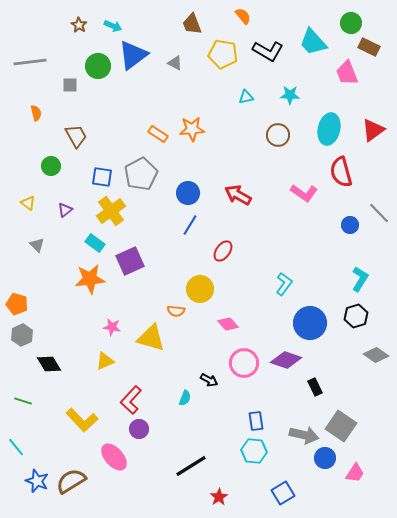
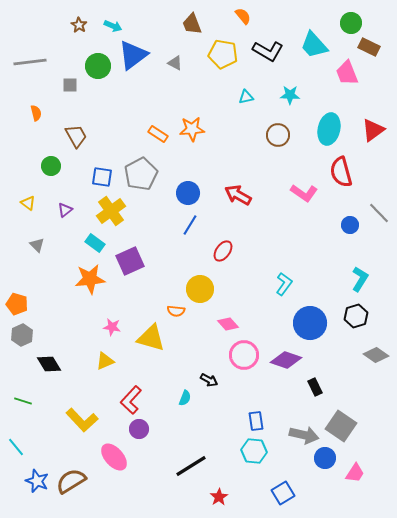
cyan trapezoid at (313, 42): moved 1 px right, 3 px down
pink circle at (244, 363): moved 8 px up
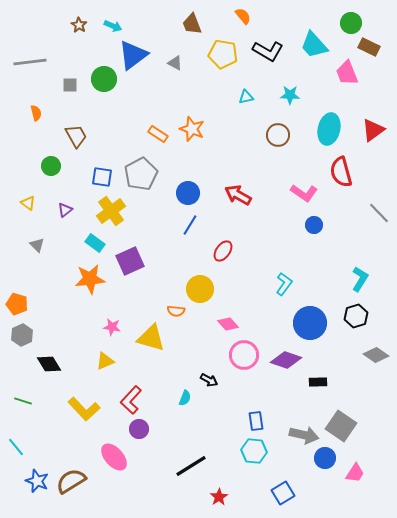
green circle at (98, 66): moved 6 px right, 13 px down
orange star at (192, 129): rotated 25 degrees clockwise
blue circle at (350, 225): moved 36 px left
black rectangle at (315, 387): moved 3 px right, 5 px up; rotated 66 degrees counterclockwise
yellow L-shape at (82, 420): moved 2 px right, 11 px up
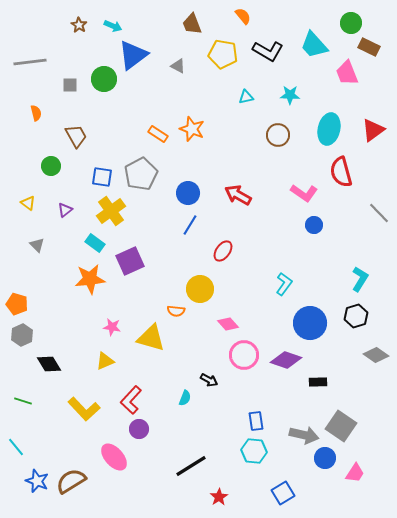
gray triangle at (175, 63): moved 3 px right, 3 px down
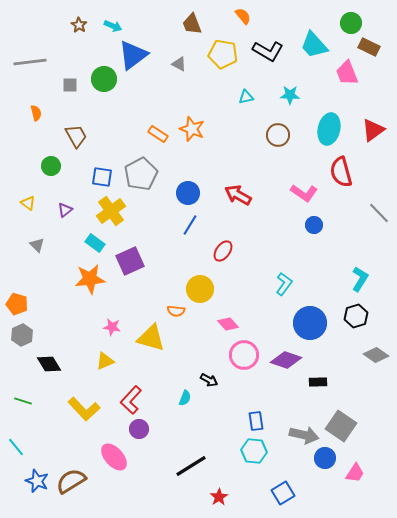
gray triangle at (178, 66): moved 1 px right, 2 px up
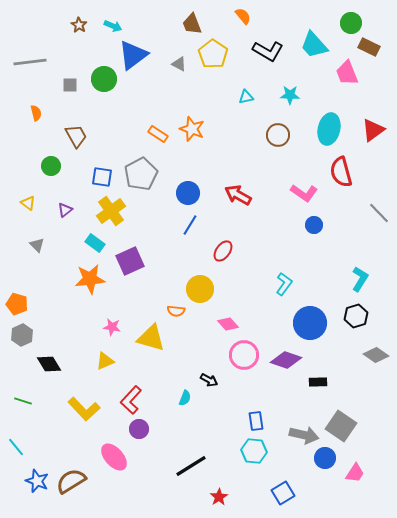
yellow pentagon at (223, 54): moved 10 px left; rotated 24 degrees clockwise
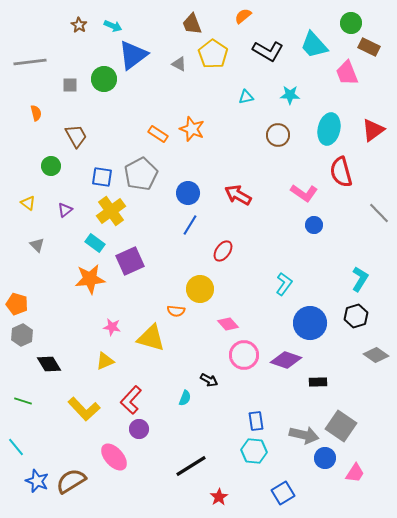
orange semicircle at (243, 16): rotated 90 degrees counterclockwise
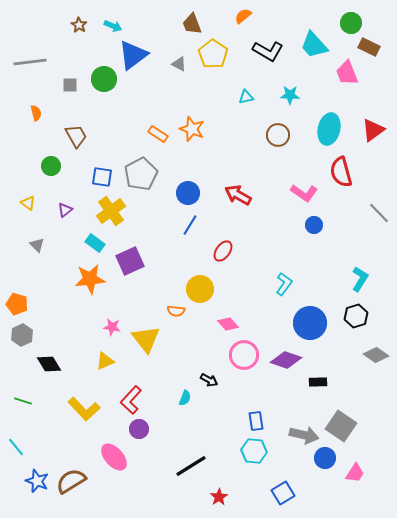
yellow triangle at (151, 338): moved 5 px left, 1 px down; rotated 36 degrees clockwise
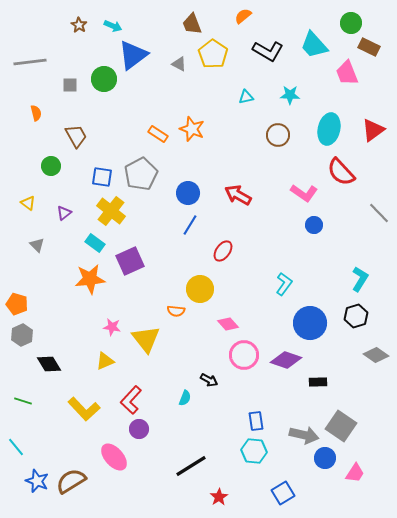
red semicircle at (341, 172): rotated 28 degrees counterclockwise
purple triangle at (65, 210): moved 1 px left, 3 px down
yellow cross at (111, 211): rotated 16 degrees counterclockwise
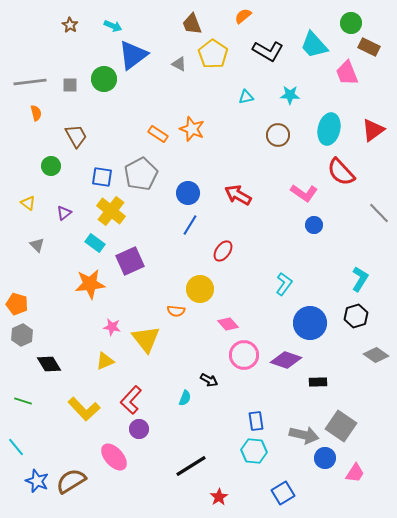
brown star at (79, 25): moved 9 px left
gray line at (30, 62): moved 20 px down
orange star at (90, 279): moved 5 px down
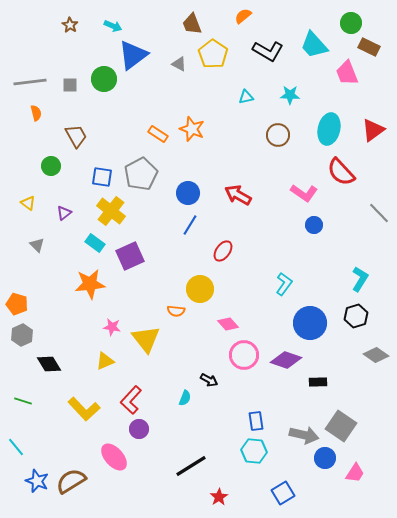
purple square at (130, 261): moved 5 px up
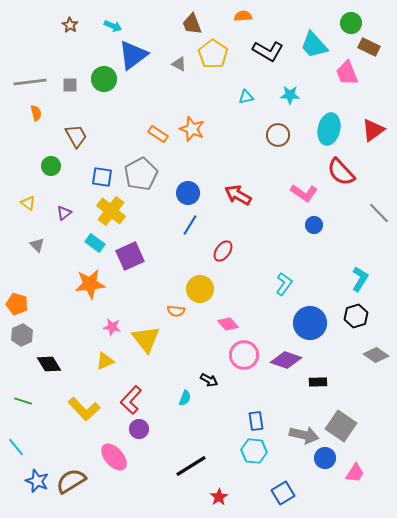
orange semicircle at (243, 16): rotated 36 degrees clockwise
